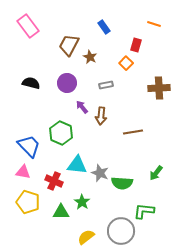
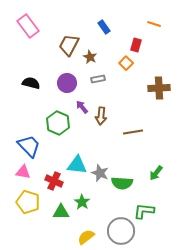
gray rectangle: moved 8 px left, 6 px up
green hexagon: moved 3 px left, 10 px up
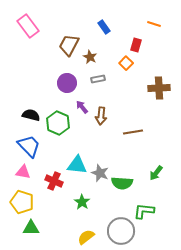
black semicircle: moved 32 px down
yellow pentagon: moved 6 px left
green triangle: moved 30 px left, 16 px down
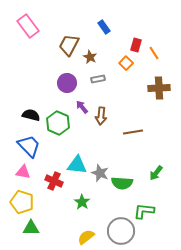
orange line: moved 29 px down; rotated 40 degrees clockwise
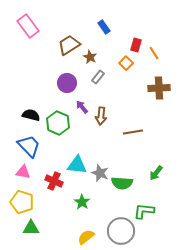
brown trapezoid: rotated 30 degrees clockwise
gray rectangle: moved 2 px up; rotated 40 degrees counterclockwise
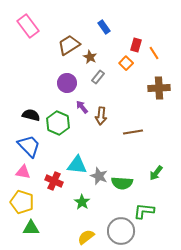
gray star: moved 1 px left, 3 px down
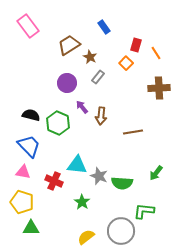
orange line: moved 2 px right
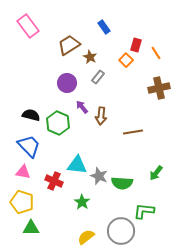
orange square: moved 3 px up
brown cross: rotated 10 degrees counterclockwise
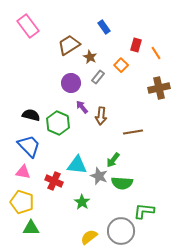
orange square: moved 5 px left, 5 px down
purple circle: moved 4 px right
green arrow: moved 43 px left, 13 px up
yellow semicircle: moved 3 px right
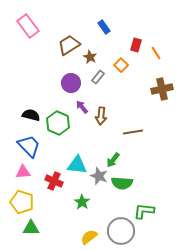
brown cross: moved 3 px right, 1 px down
pink triangle: rotated 14 degrees counterclockwise
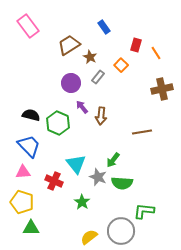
brown line: moved 9 px right
cyan triangle: moved 1 px left, 1 px up; rotated 45 degrees clockwise
gray star: moved 1 px left, 1 px down
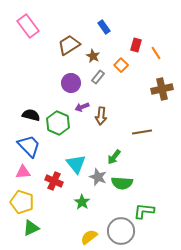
brown star: moved 3 px right, 1 px up
purple arrow: rotated 72 degrees counterclockwise
green arrow: moved 1 px right, 3 px up
green triangle: rotated 24 degrees counterclockwise
